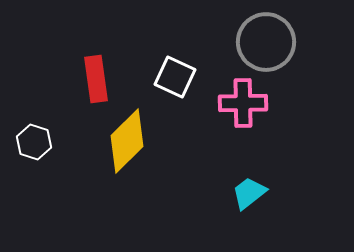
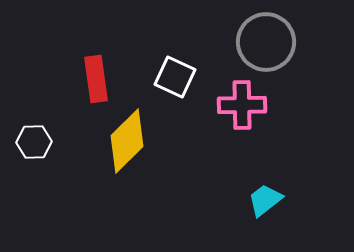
pink cross: moved 1 px left, 2 px down
white hexagon: rotated 20 degrees counterclockwise
cyan trapezoid: moved 16 px right, 7 px down
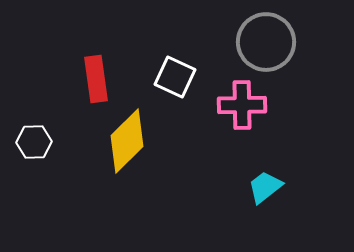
cyan trapezoid: moved 13 px up
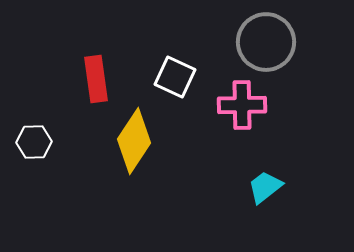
yellow diamond: moved 7 px right; rotated 12 degrees counterclockwise
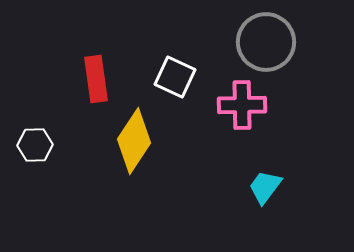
white hexagon: moved 1 px right, 3 px down
cyan trapezoid: rotated 15 degrees counterclockwise
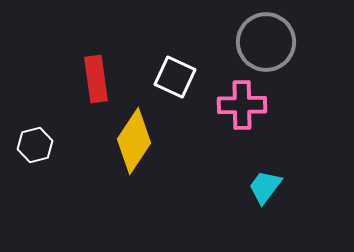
white hexagon: rotated 12 degrees counterclockwise
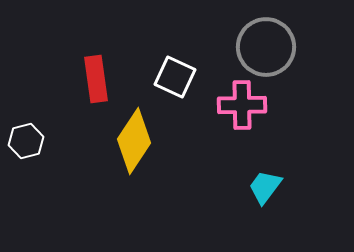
gray circle: moved 5 px down
white hexagon: moved 9 px left, 4 px up
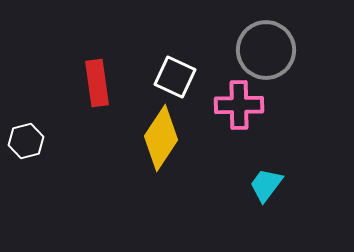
gray circle: moved 3 px down
red rectangle: moved 1 px right, 4 px down
pink cross: moved 3 px left
yellow diamond: moved 27 px right, 3 px up
cyan trapezoid: moved 1 px right, 2 px up
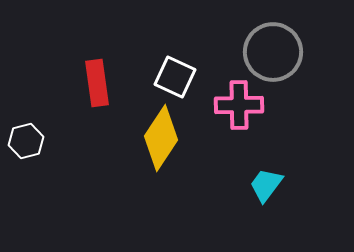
gray circle: moved 7 px right, 2 px down
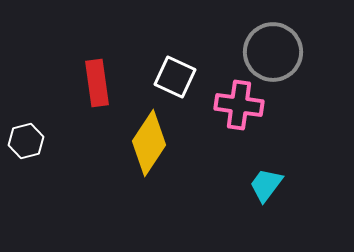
pink cross: rotated 9 degrees clockwise
yellow diamond: moved 12 px left, 5 px down
